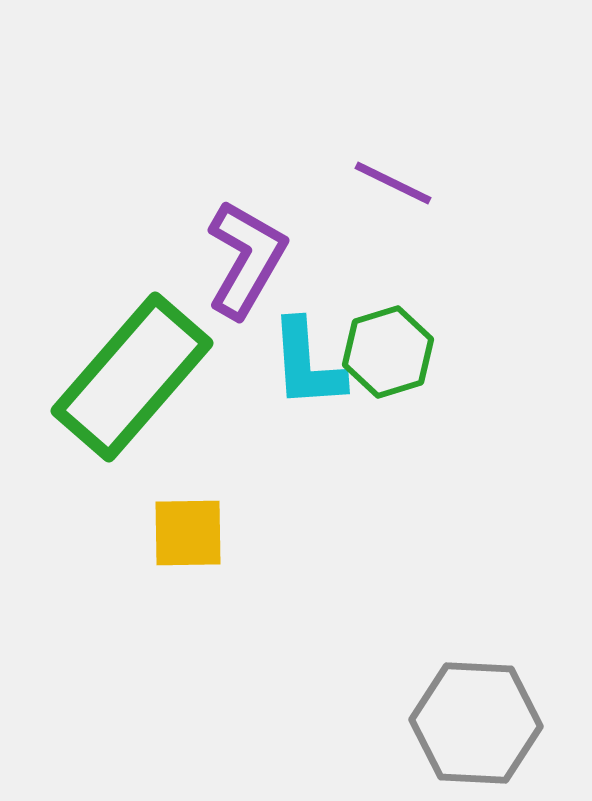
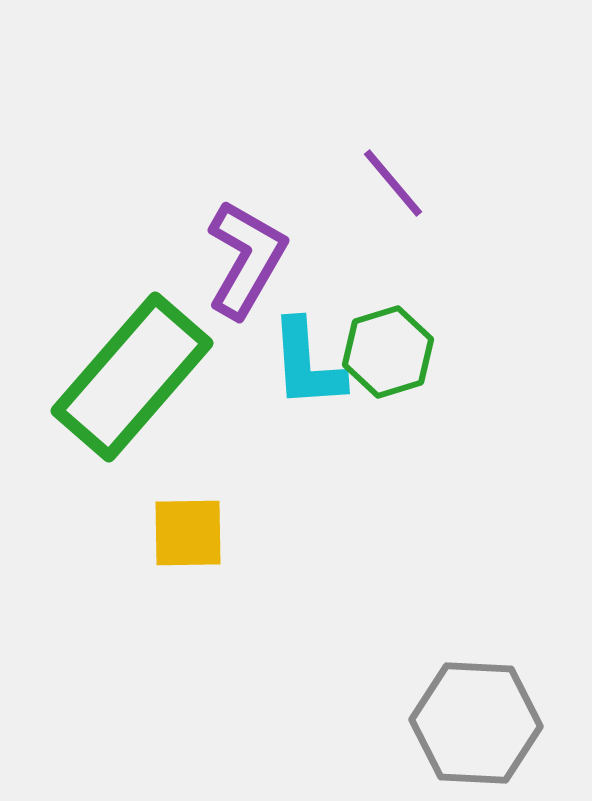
purple line: rotated 24 degrees clockwise
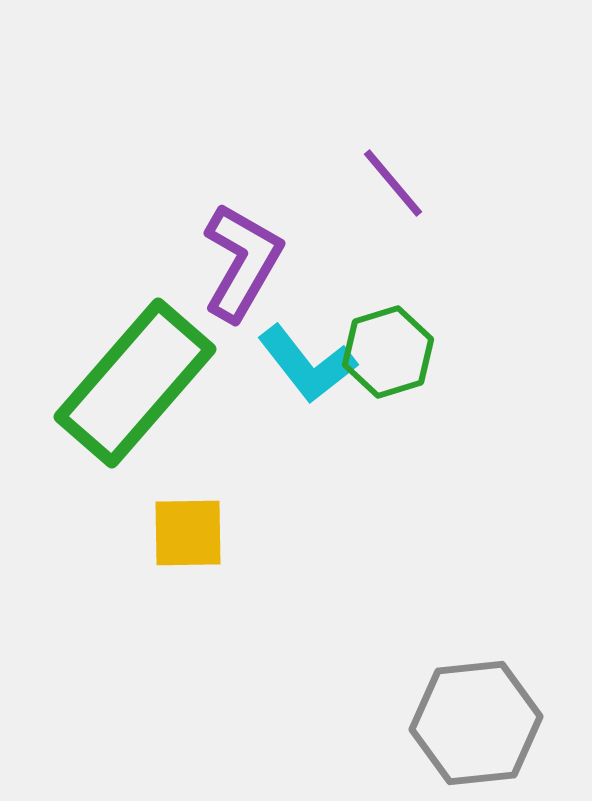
purple L-shape: moved 4 px left, 3 px down
cyan L-shape: rotated 34 degrees counterclockwise
green rectangle: moved 3 px right, 6 px down
gray hexagon: rotated 9 degrees counterclockwise
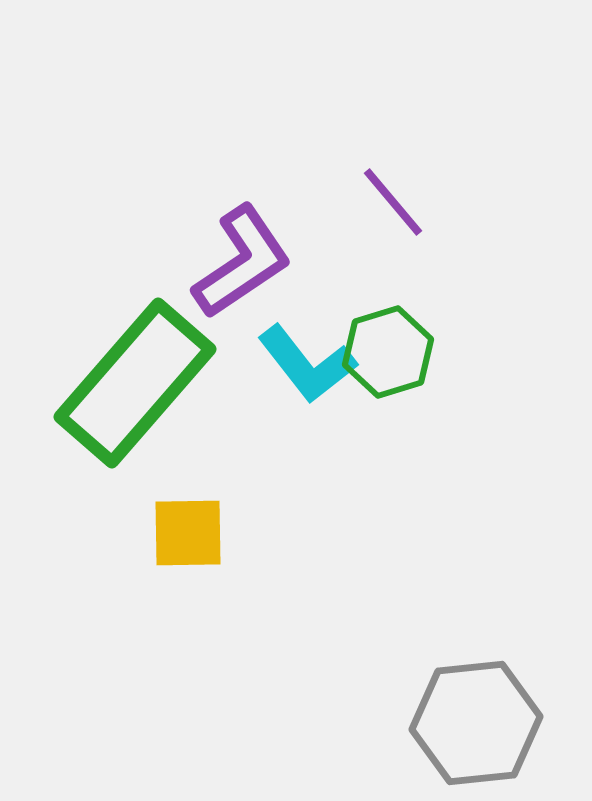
purple line: moved 19 px down
purple L-shape: rotated 26 degrees clockwise
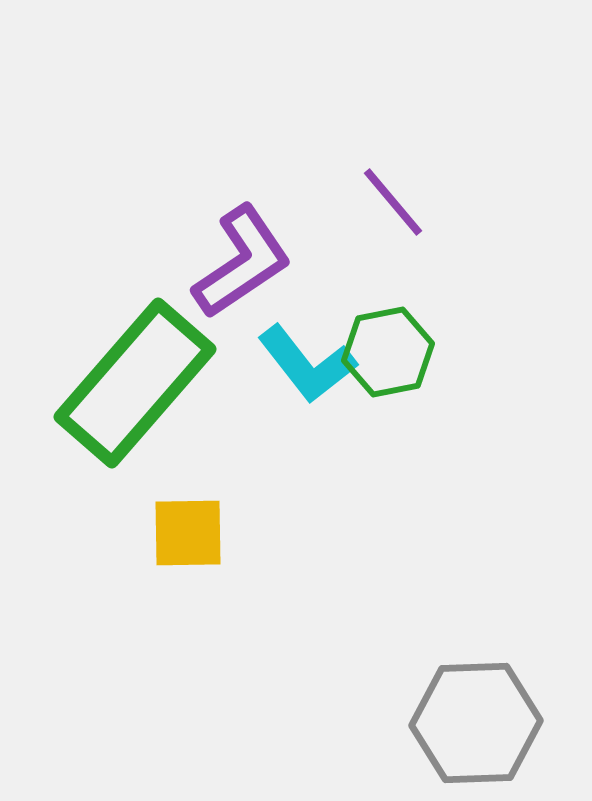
green hexagon: rotated 6 degrees clockwise
gray hexagon: rotated 4 degrees clockwise
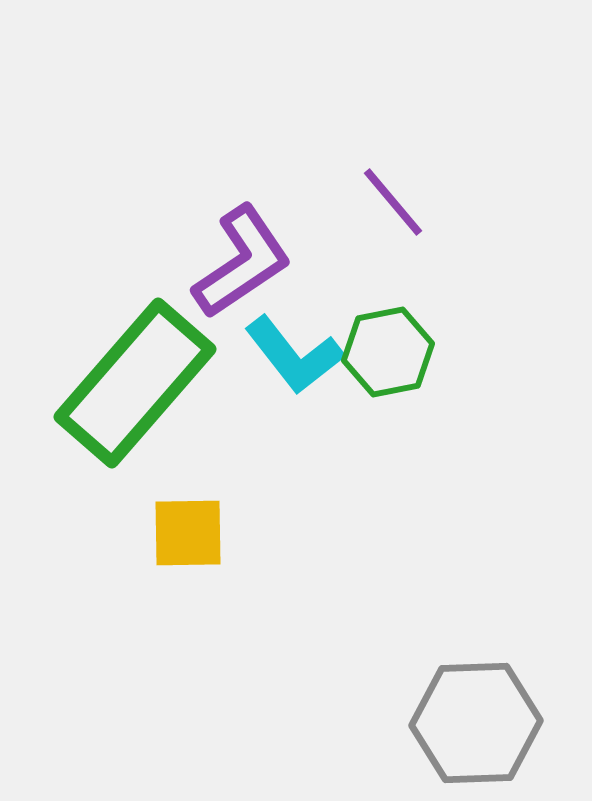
cyan L-shape: moved 13 px left, 9 px up
